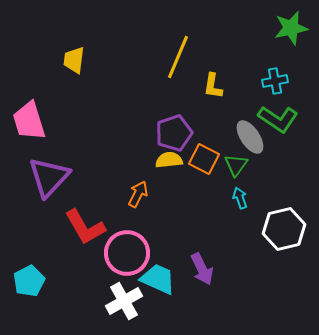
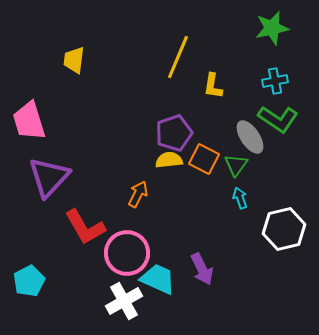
green star: moved 19 px left
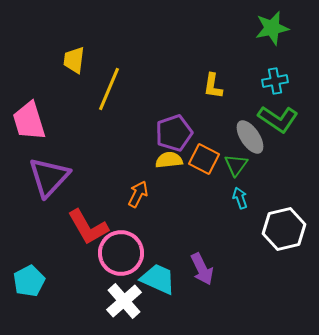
yellow line: moved 69 px left, 32 px down
red L-shape: moved 3 px right
pink circle: moved 6 px left
white cross: rotated 12 degrees counterclockwise
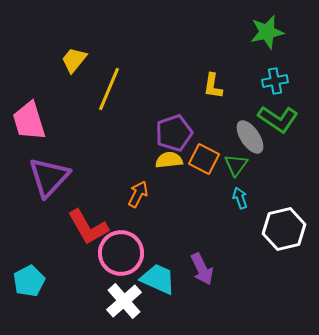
green star: moved 5 px left, 4 px down
yellow trapezoid: rotated 32 degrees clockwise
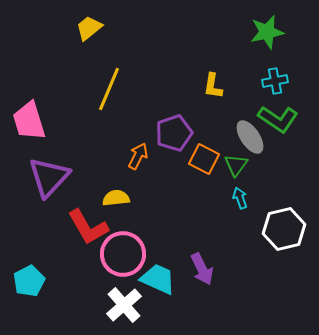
yellow trapezoid: moved 15 px right, 32 px up; rotated 12 degrees clockwise
yellow semicircle: moved 53 px left, 38 px down
orange arrow: moved 38 px up
pink circle: moved 2 px right, 1 px down
white cross: moved 4 px down
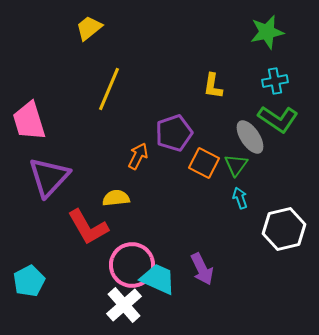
orange square: moved 4 px down
pink circle: moved 9 px right, 11 px down
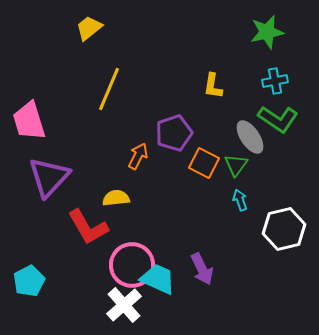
cyan arrow: moved 2 px down
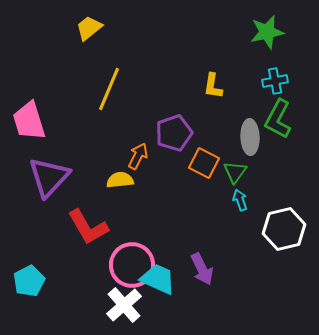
green L-shape: rotated 84 degrees clockwise
gray ellipse: rotated 32 degrees clockwise
green triangle: moved 1 px left, 7 px down
yellow semicircle: moved 4 px right, 18 px up
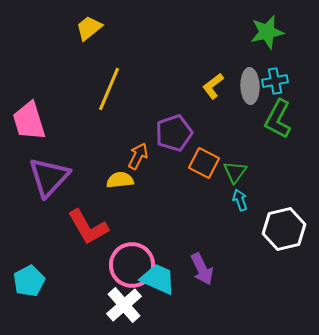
yellow L-shape: rotated 44 degrees clockwise
gray ellipse: moved 51 px up
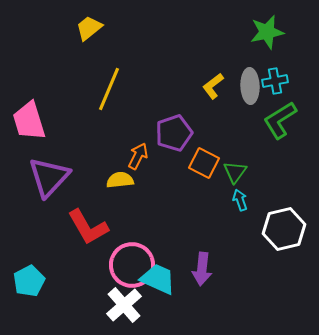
green L-shape: moved 2 px right, 1 px down; rotated 30 degrees clockwise
purple arrow: rotated 32 degrees clockwise
